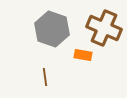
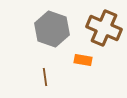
orange rectangle: moved 5 px down
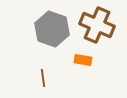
brown cross: moved 7 px left, 3 px up
brown line: moved 2 px left, 1 px down
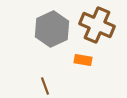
gray hexagon: rotated 16 degrees clockwise
brown line: moved 2 px right, 8 px down; rotated 12 degrees counterclockwise
